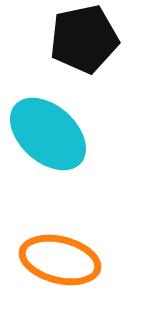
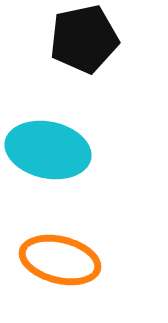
cyan ellipse: moved 16 px down; rotated 30 degrees counterclockwise
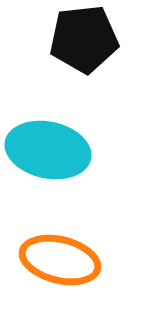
black pentagon: rotated 6 degrees clockwise
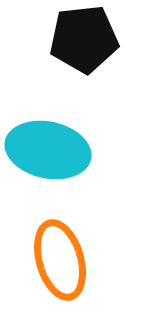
orange ellipse: rotated 60 degrees clockwise
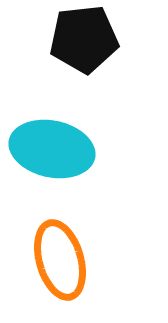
cyan ellipse: moved 4 px right, 1 px up
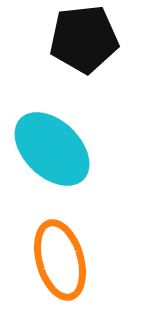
cyan ellipse: rotated 32 degrees clockwise
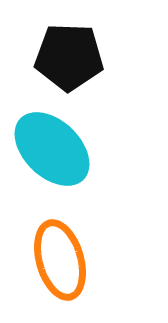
black pentagon: moved 15 px left, 18 px down; rotated 8 degrees clockwise
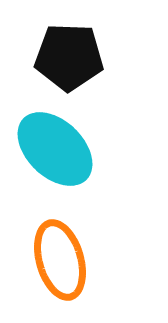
cyan ellipse: moved 3 px right
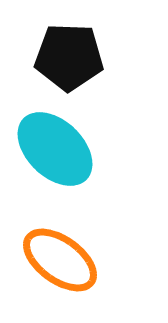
orange ellipse: rotated 38 degrees counterclockwise
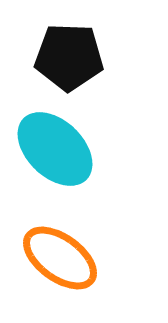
orange ellipse: moved 2 px up
